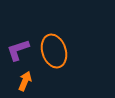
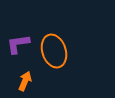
purple L-shape: moved 6 px up; rotated 10 degrees clockwise
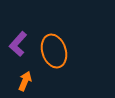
purple L-shape: rotated 40 degrees counterclockwise
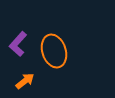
orange arrow: rotated 30 degrees clockwise
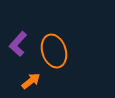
orange arrow: moved 6 px right
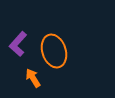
orange arrow: moved 2 px right, 3 px up; rotated 84 degrees counterclockwise
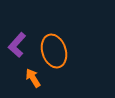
purple L-shape: moved 1 px left, 1 px down
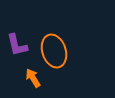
purple L-shape: rotated 55 degrees counterclockwise
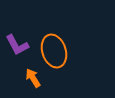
purple L-shape: rotated 15 degrees counterclockwise
